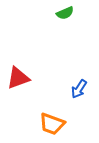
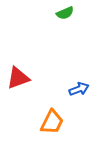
blue arrow: rotated 144 degrees counterclockwise
orange trapezoid: moved 2 px up; rotated 84 degrees counterclockwise
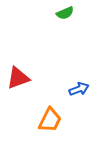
orange trapezoid: moved 2 px left, 2 px up
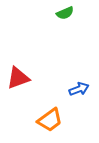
orange trapezoid: rotated 28 degrees clockwise
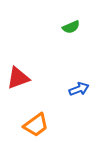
green semicircle: moved 6 px right, 14 px down
orange trapezoid: moved 14 px left, 5 px down
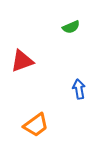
red triangle: moved 4 px right, 17 px up
blue arrow: rotated 78 degrees counterclockwise
